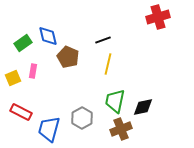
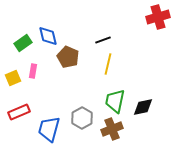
red rectangle: moved 2 px left; rotated 50 degrees counterclockwise
brown cross: moved 9 px left
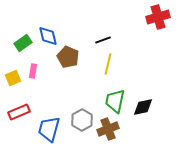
gray hexagon: moved 2 px down
brown cross: moved 4 px left
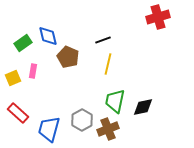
red rectangle: moved 1 px left, 1 px down; rotated 65 degrees clockwise
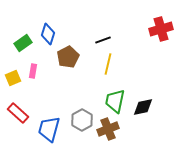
red cross: moved 3 px right, 12 px down
blue diamond: moved 2 px up; rotated 30 degrees clockwise
brown pentagon: rotated 20 degrees clockwise
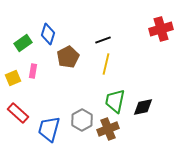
yellow line: moved 2 px left
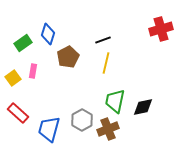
yellow line: moved 1 px up
yellow square: rotated 14 degrees counterclockwise
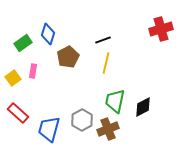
black diamond: rotated 15 degrees counterclockwise
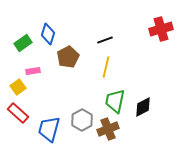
black line: moved 2 px right
yellow line: moved 4 px down
pink rectangle: rotated 72 degrees clockwise
yellow square: moved 5 px right, 9 px down
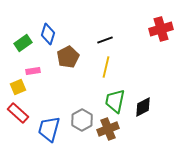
yellow square: rotated 14 degrees clockwise
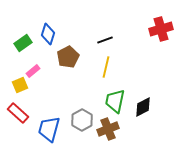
pink rectangle: rotated 32 degrees counterclockwise
yellow square: moved 2 px right, 2 px up
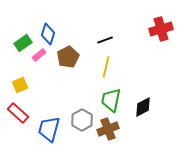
pink rectangle: moved 6 px right, 16 px up
green trapezoid: moved 4 px left, 1 px up
